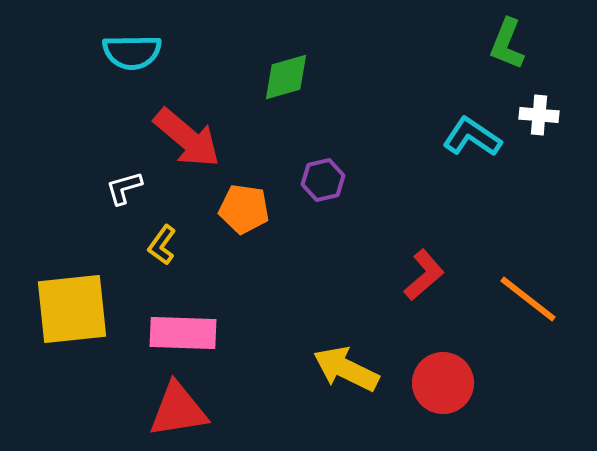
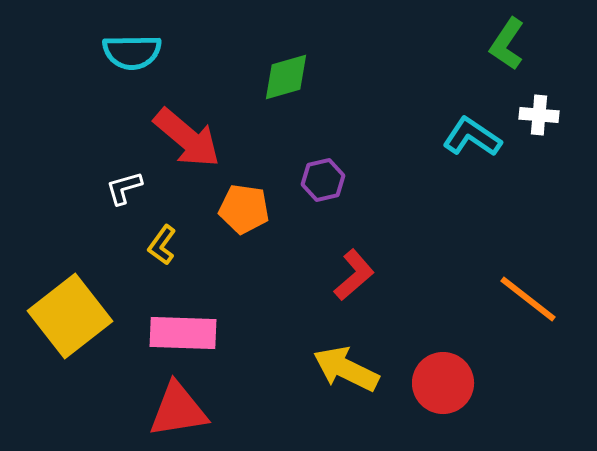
green L-shape: rotated 12 degrees clockwise
red L-shape: moved 70 px left
yellow square: moved 2 px left, 7 px down; rotated 32 degrees counterclockwise
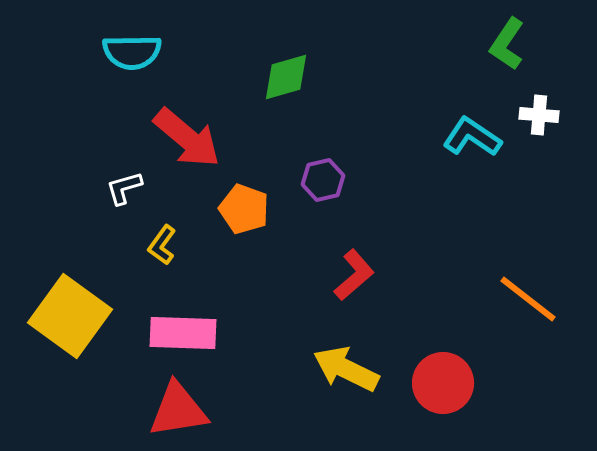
orange pentagon: rotated 12 degrees clockwise
yellow square: rotated 16 degrees counterclockwise
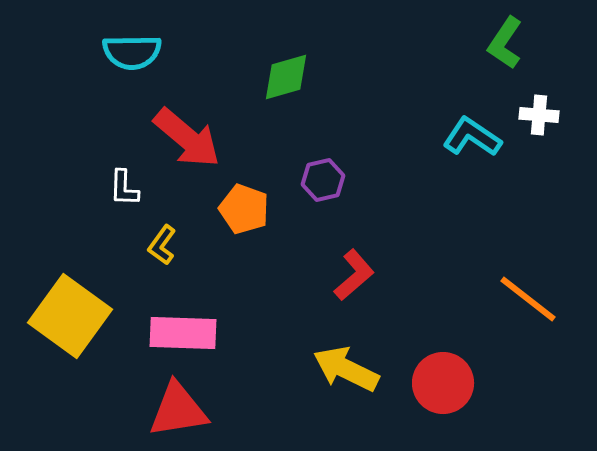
green L-shape: moved 2 px left, 1 px up
white L-shape: rotated 72 degrees counterclockwise
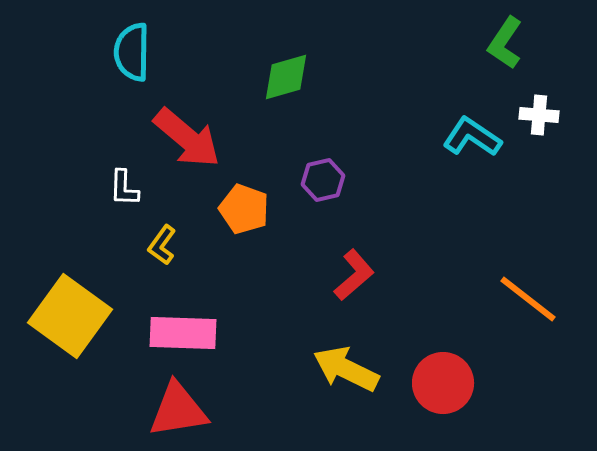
cyan semicircle: rotated 92 degrees clockwise
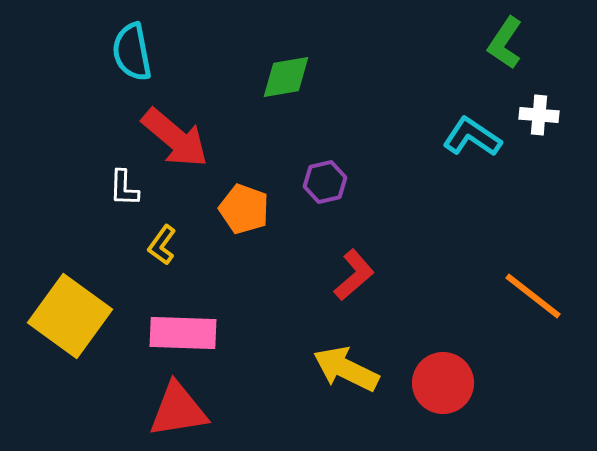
cyan semicircle: rotated 12 degrees counterclockwise
green diamond: rotated 6 degrees clockwise
red arrow: moved 12 px left
purple hexagon: moved 2 px right, 2 px down
orange line: moved 5 px right, 3 px up
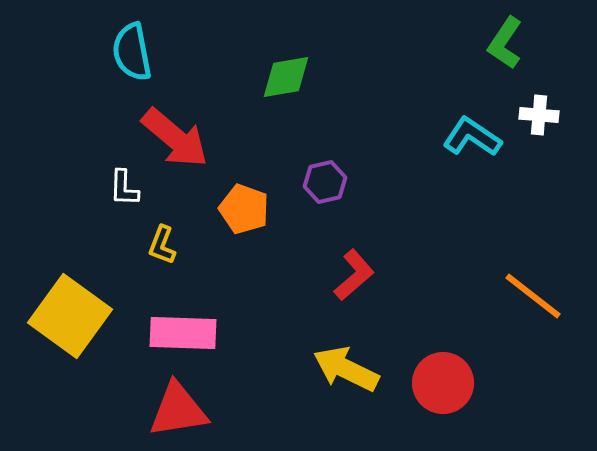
yellow L-shape: rotated 15 degrees counterclockwise
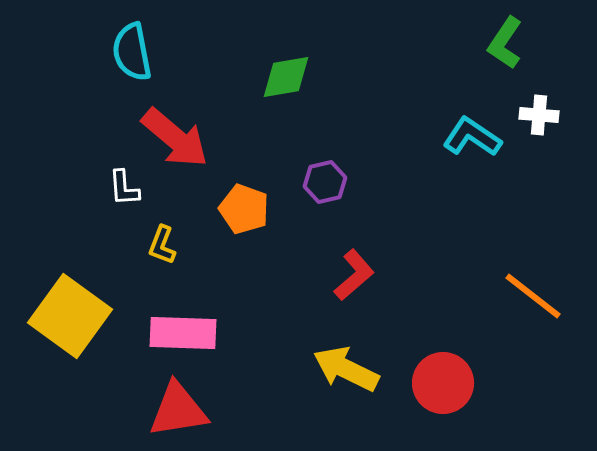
white L-shape: rotated 6 degrees counterclockwise
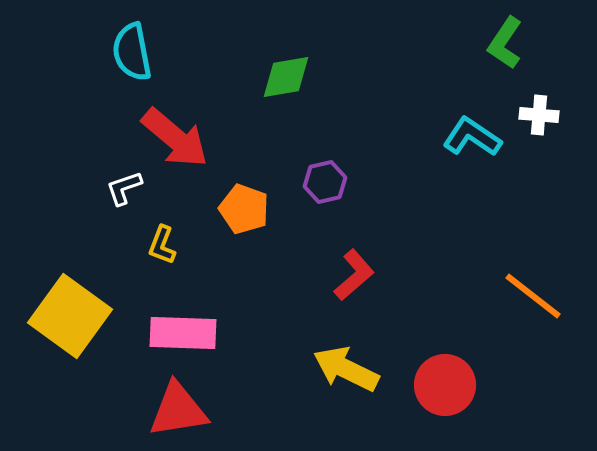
white L-shape: rotated 75 degrees clockwise
red circle: moved 2 px right, 2 px down
